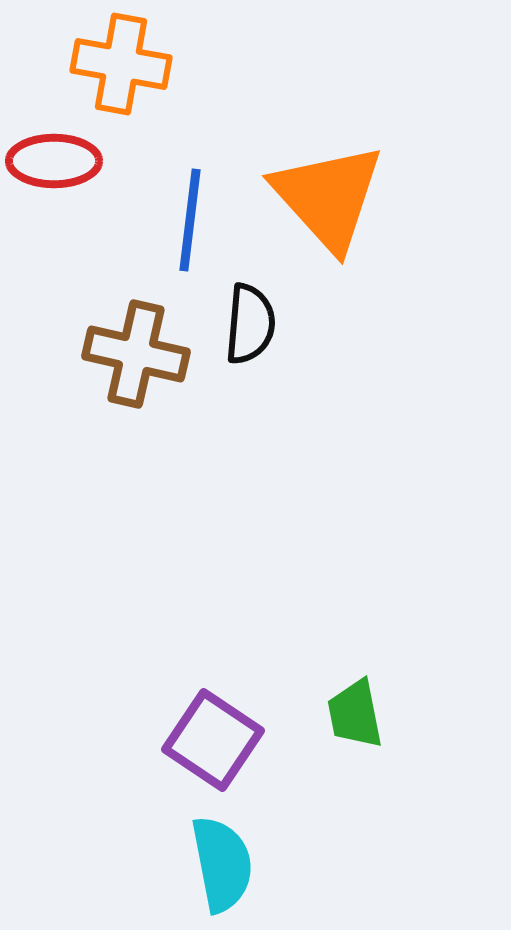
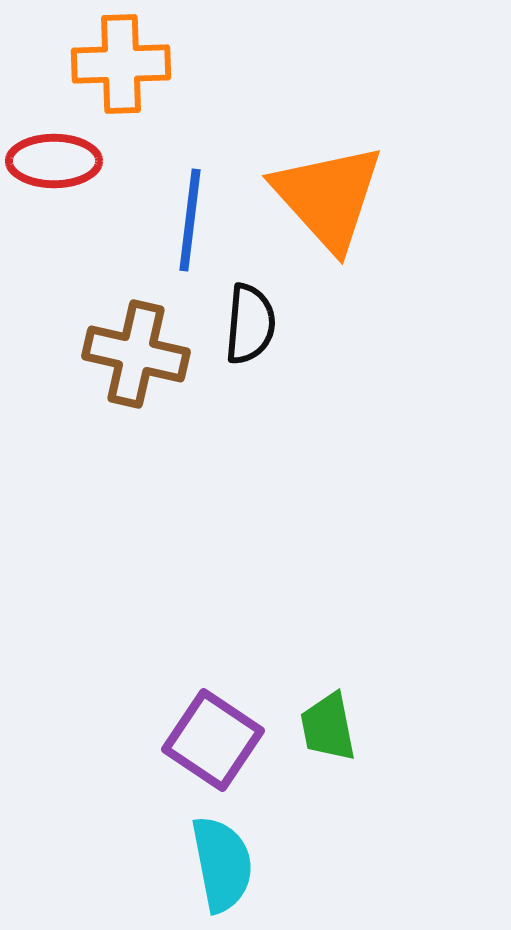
orange cross: rotated 12 degrees counterclockwise
green trapezoid: moved 27 px left, 13 px down
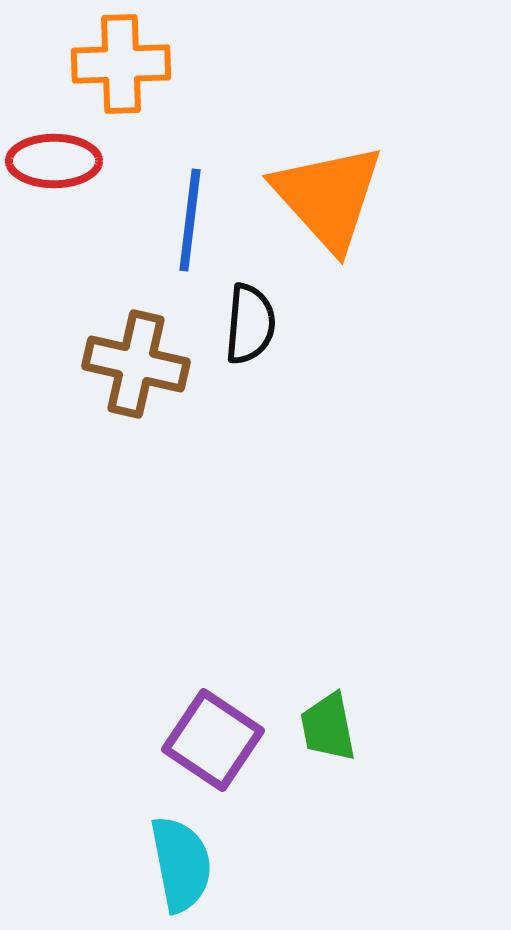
brown cross: moved 10 px down
cyan semicircle: moved 41 px left
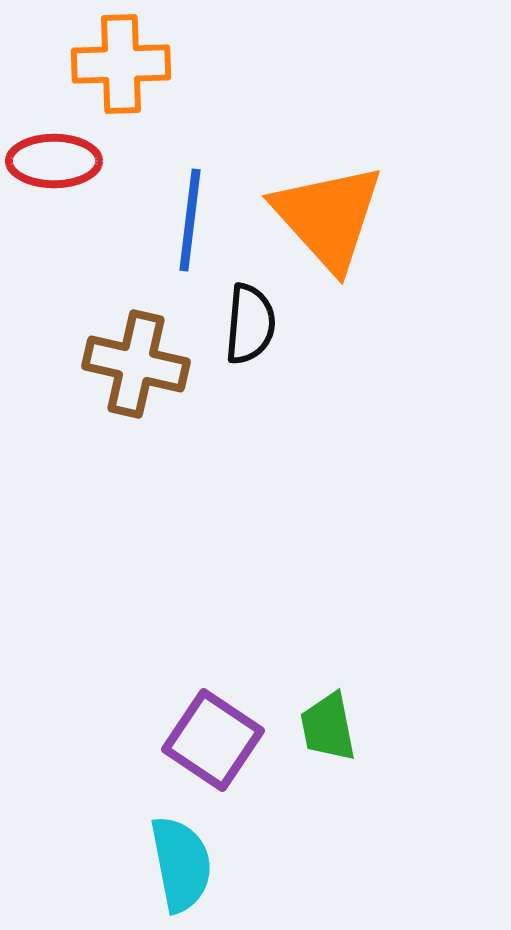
orange triangle: moved 20 px down
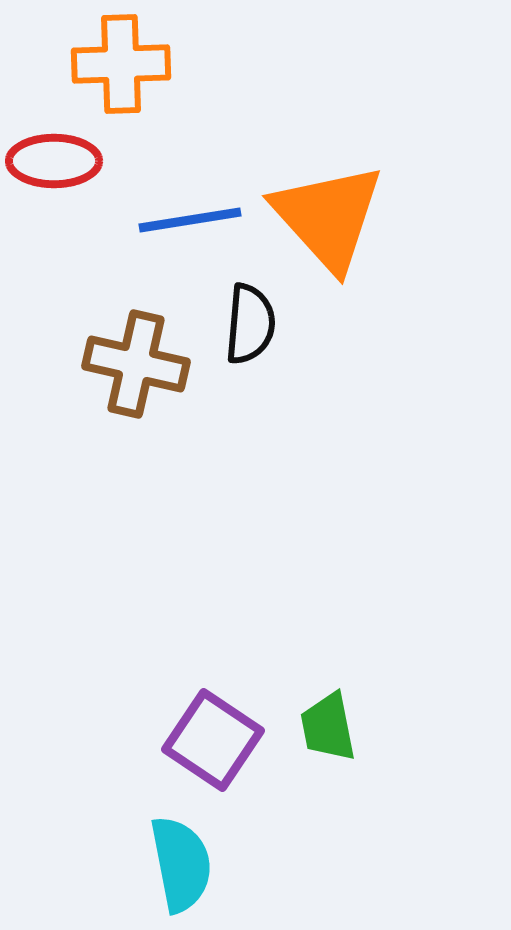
blue line: rotated 74 degrees clockwise
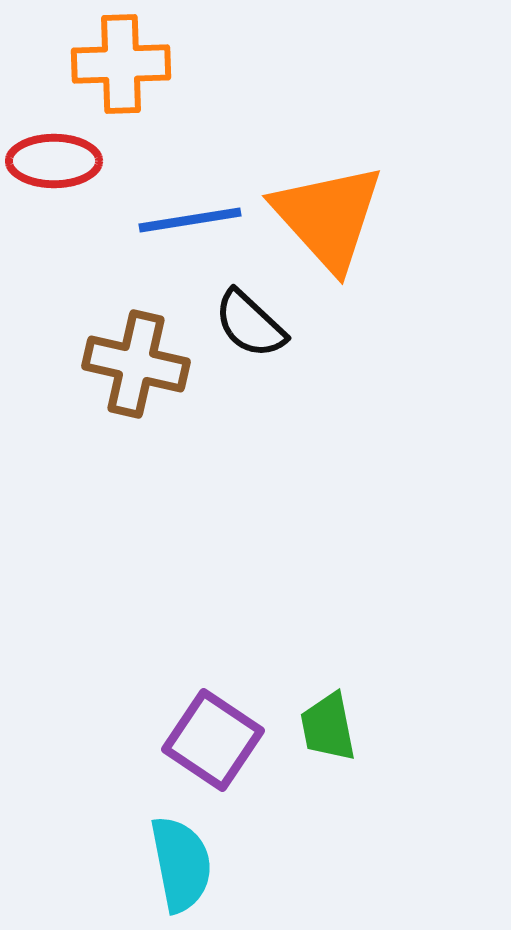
black semicircle: rotated 128 degrees clockwise
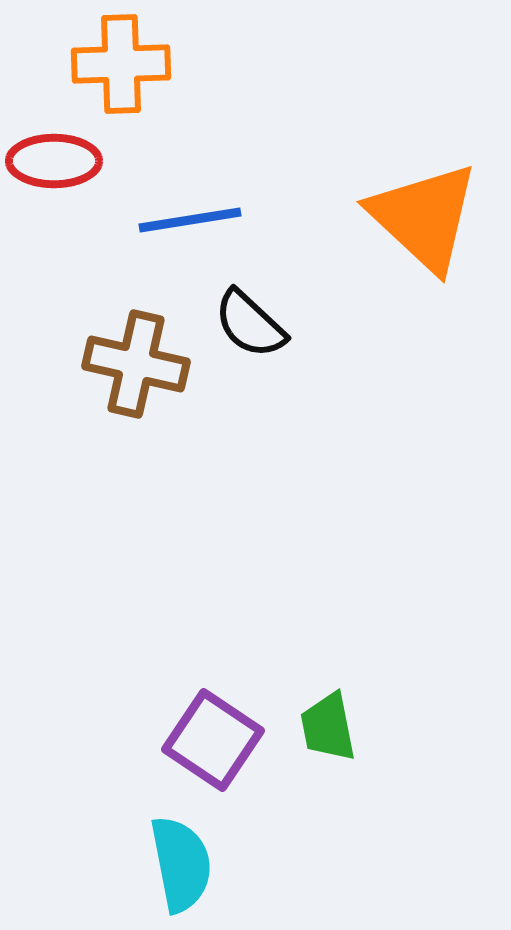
orange triangle: moved 96 px right; rotated 5 degrees counterclockwise
